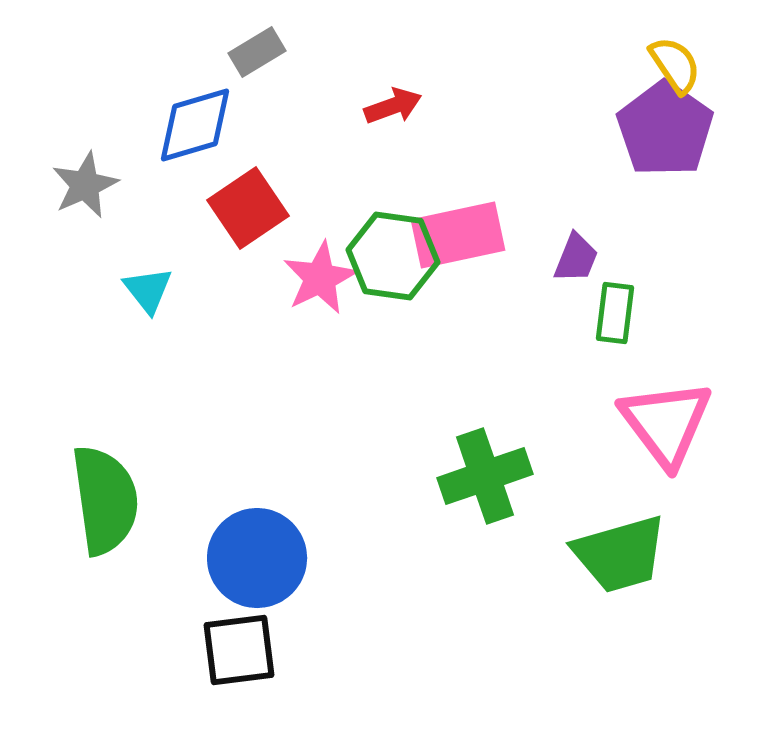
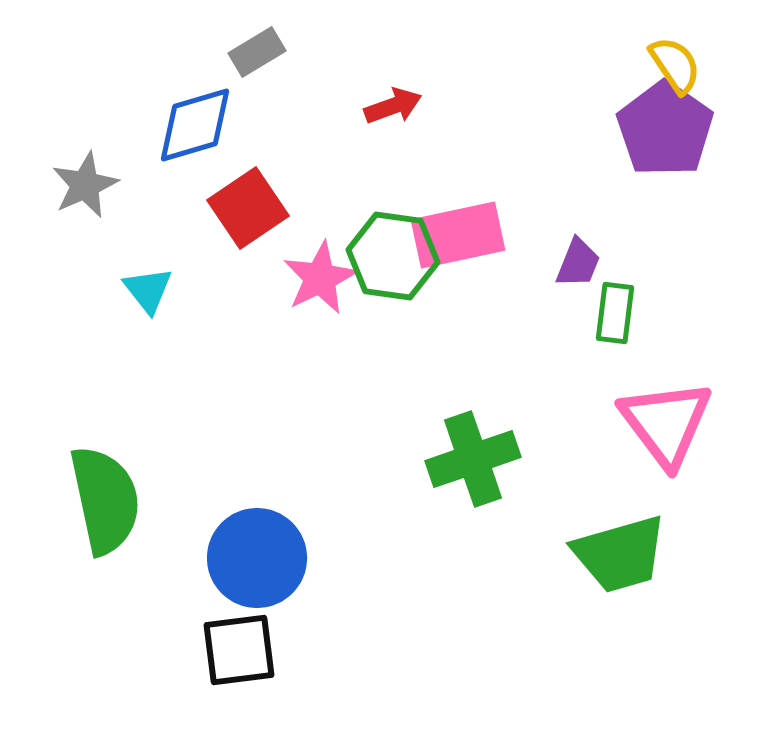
purple trapezoid: moved 2 px right, 5 px down
green cross: moved 12 px left, 17 px up
green semicircle: rotated 4 degrees counterclockwise
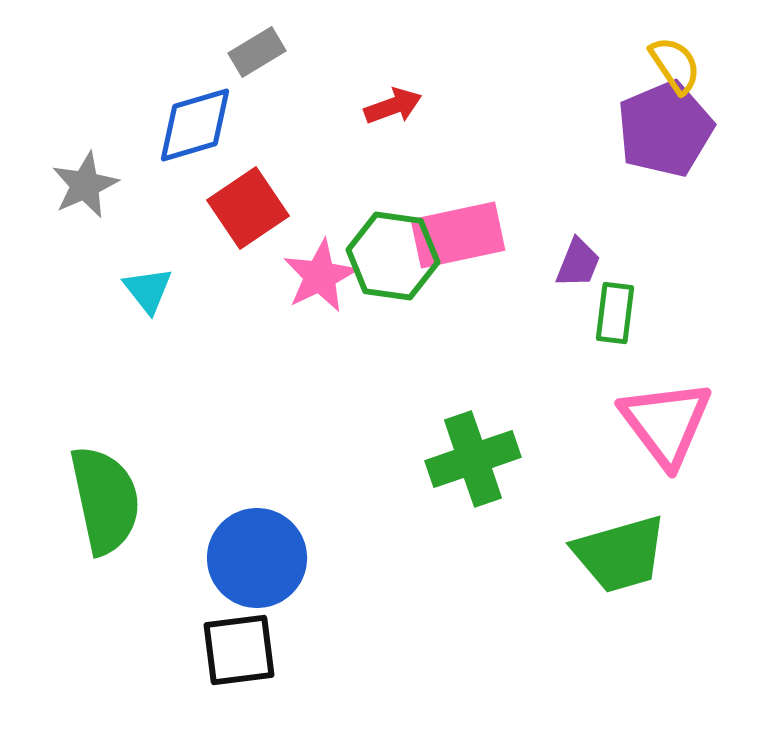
purple pentagon: rotated 14 degrees clockwise
pink star: moved 2 px up
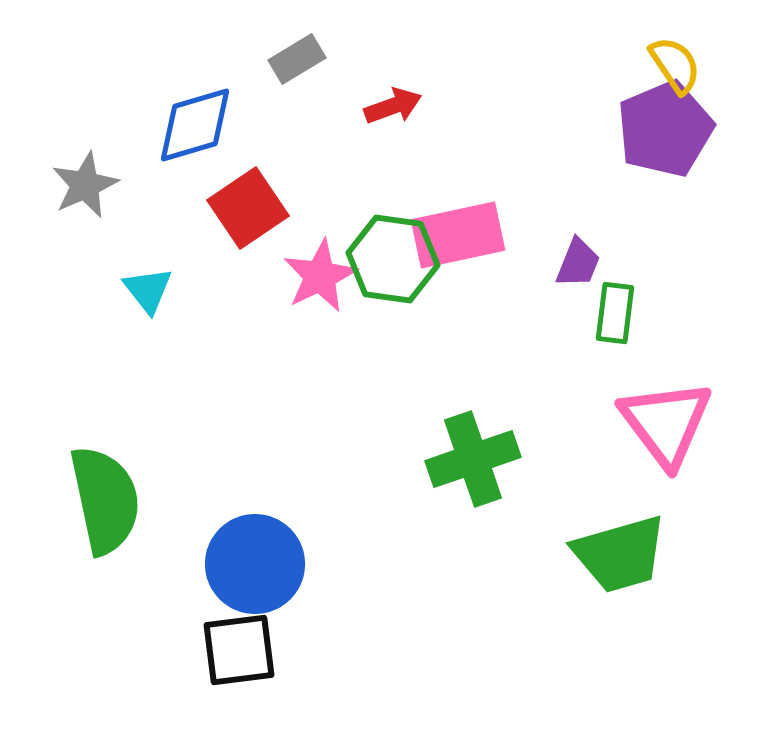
gray rectangle: moved 40 px right, 7 px down
green hexagon: moved 3 px down
blue circle: moved 2 px left, 6 px down
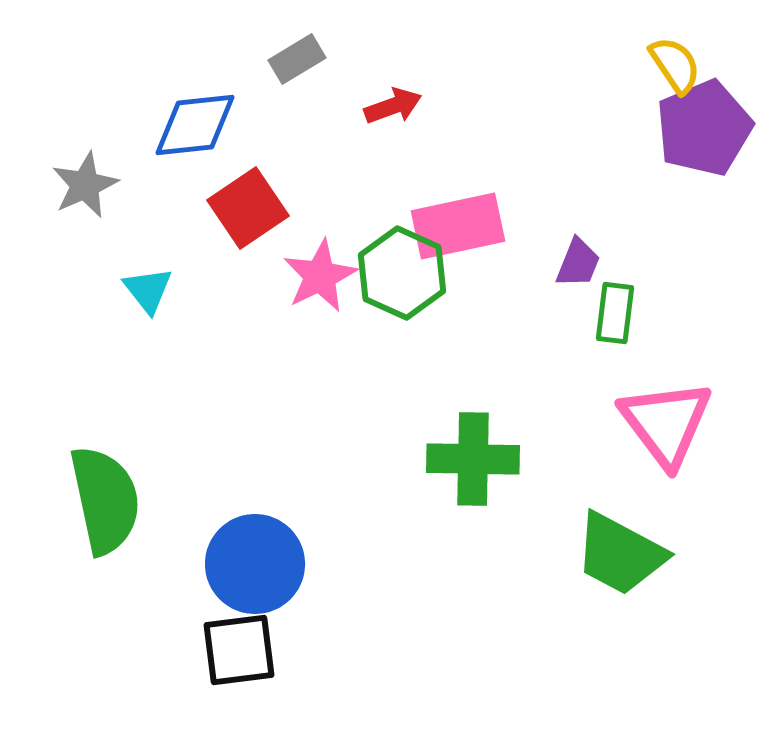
blue diamond: rotated 10 degrees clockwise
purple pentagon: moved 39 px right, 1 px up
pink rectangle: moved 9 px up
green hexagon: moved 9 px right, 14 px down; rotated 16 degrees clockwise
green cross: rotated 20 degrees clockwise
green trapezoid: rotated 44 degrees clockwise
